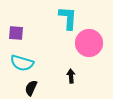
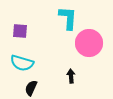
purple square: moved 4 px right, 2 px up
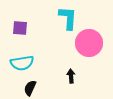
purple square: moved 3 px up
cyan semicircle: rotated 25 degrees counterclockwise
black semicircle: moved 1 px left
